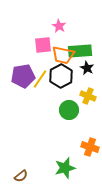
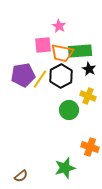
orange trapezoid: moved 1 px left, 2 px up
black star: moved 2 px right, 1 px down
purple pentagon: moved 1 px up
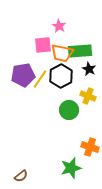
green star: moved 6 px right
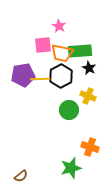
black star: moved 1 px up
yellow line: rotated 54 degrees clockwise
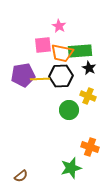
black hexagon: rotated 25 degrees clockwise
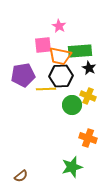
orange trapezoid: moved 2 px left, 3 px down
yellow line: moved 6 px right, 10 px down
green circle: moved 3 px right, 5 px up
orange cross: moved 2 px left, 9 px up
green star: moved 1 px right, 1 px up
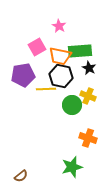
pink square: moved 6 px left, 2 px down; rotated 24 degrees counterclockwise
black hexagon: rotated 15 degrees clockwise
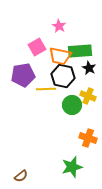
black hexagon: moved 2 px right
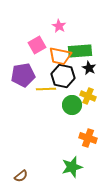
pink square: moved 2 px up
